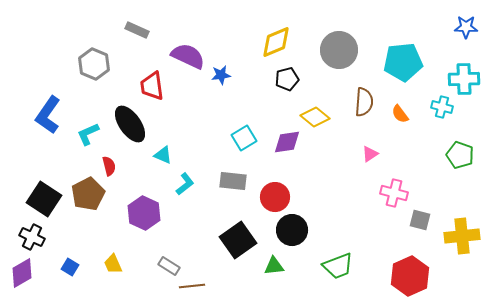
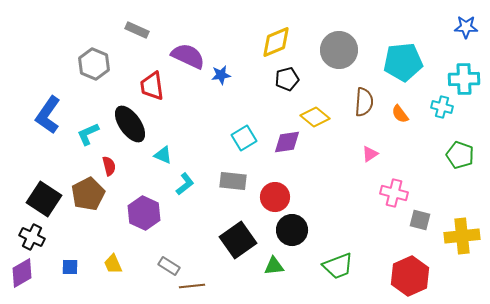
blue square at (70, 267): rotated 30 degrees counterclockwise
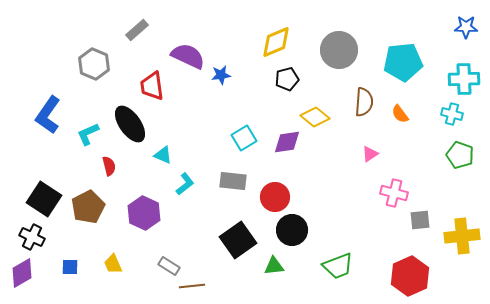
gray rectangle at (137, 30): rotated 65 degrees counterclockwise
cyan cross at (442, 107): moved 10 px right, 7 px down
brown pentagon at (88, 194): moved 13 px down
gray square at (420, 220): rotated 20 degrees counterclockwise
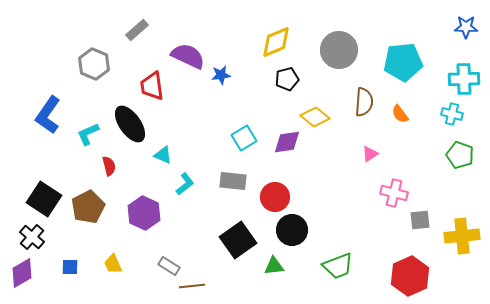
black cross at (32, 237): rotated 15 degrees clockwise
